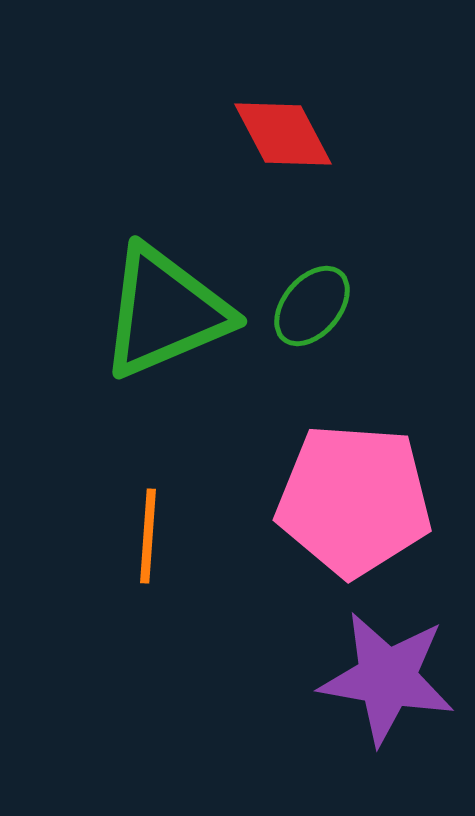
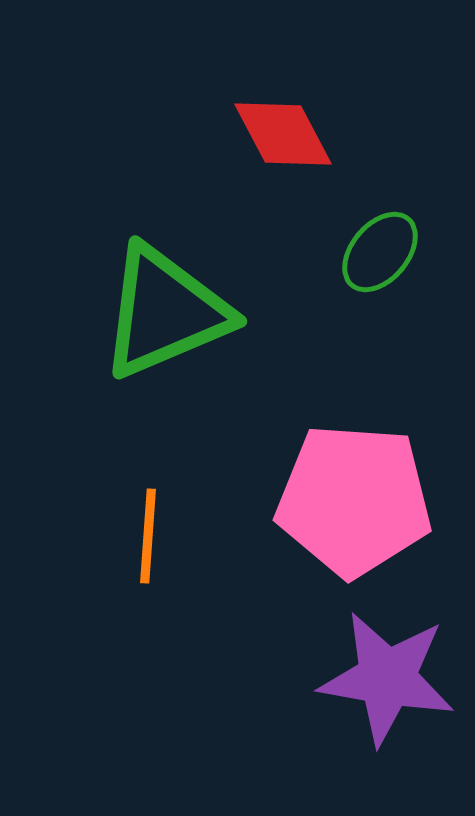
green ellipse: moved 68 px right, 54 px up
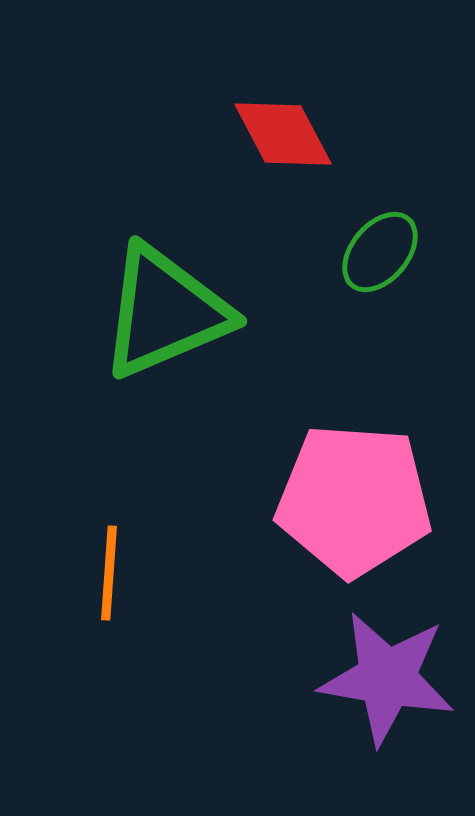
orange line: moved 39 px left, 37 px down
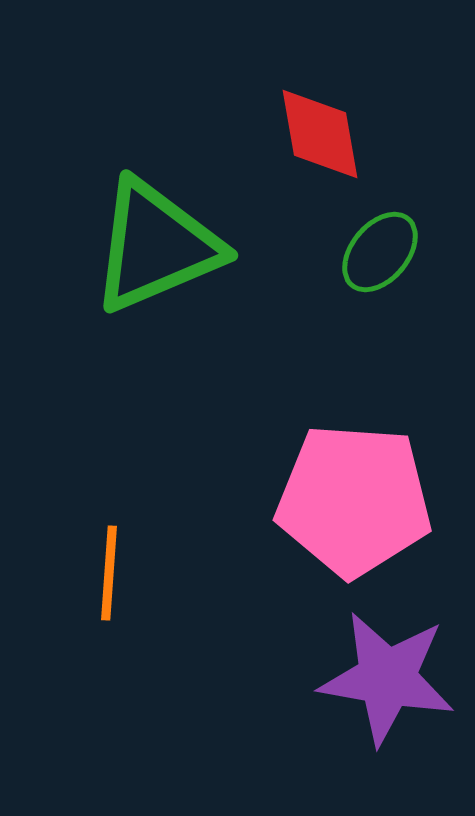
red diamond: moved 37 px right; rotated 18 degrees clockwise
green triangle: moved 9 px left, 66 px up
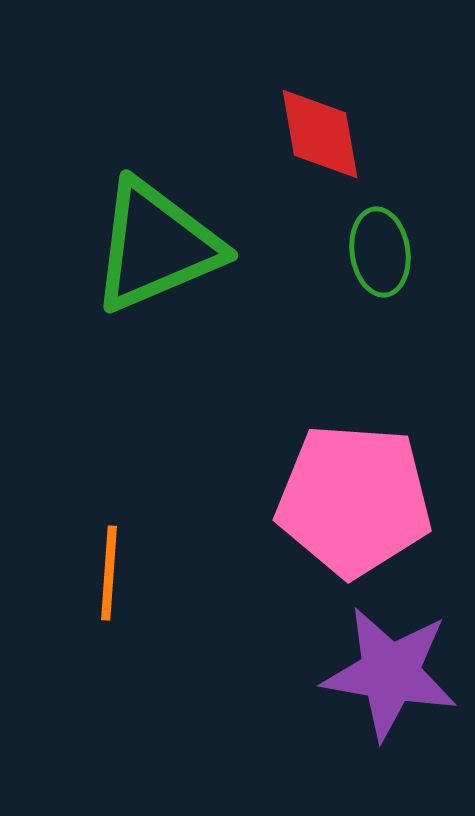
green ellipse: rotated 48 degrees counterclockwise
purple star: moved 3 px right, 5 px up
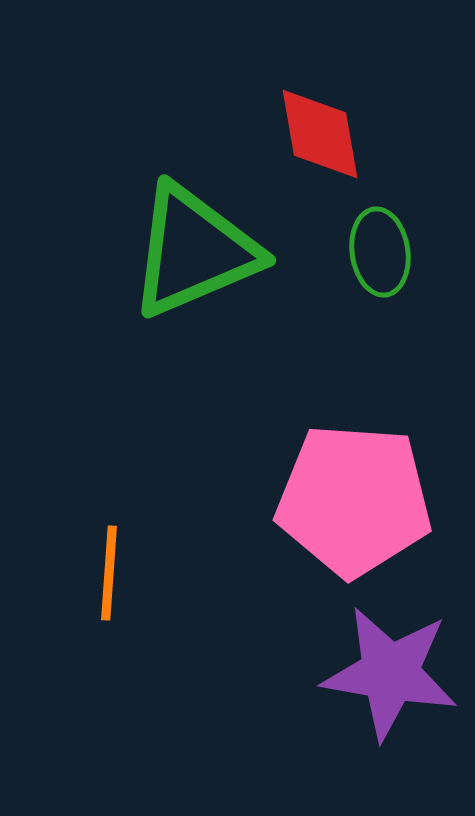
green triangle: moved 38 px right, 5 px down
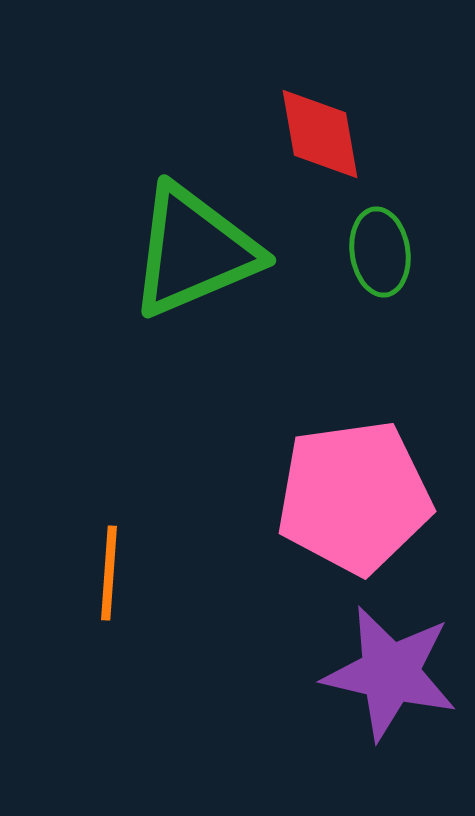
pink pentagon: moved 3 px up; rotated 12 degrees counterclockwise
purple star: rotated 3 degrees clockwise
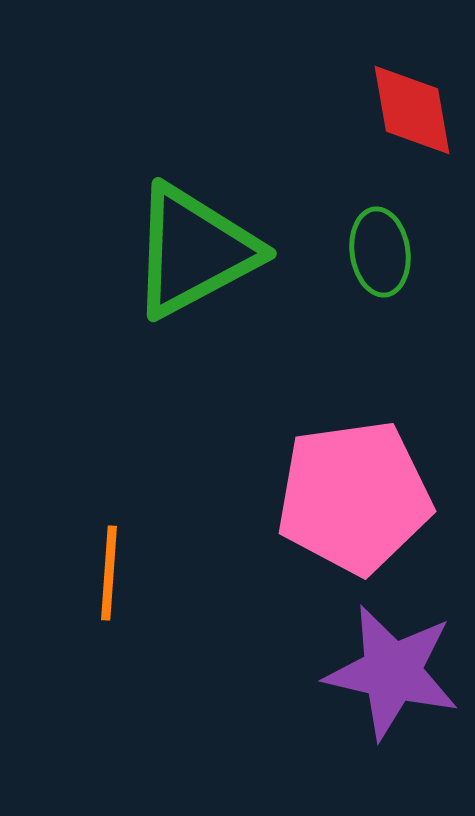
red diamond: moved 92 px right, 24 px up
green triangle: rotated 5 degrees counterclockwise
purple star: moved 2 px right, 1 px up
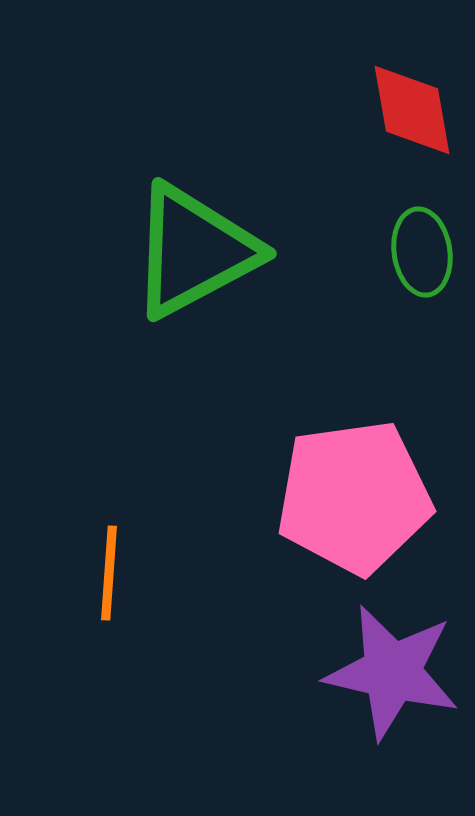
green ellipse: moved 42 px right
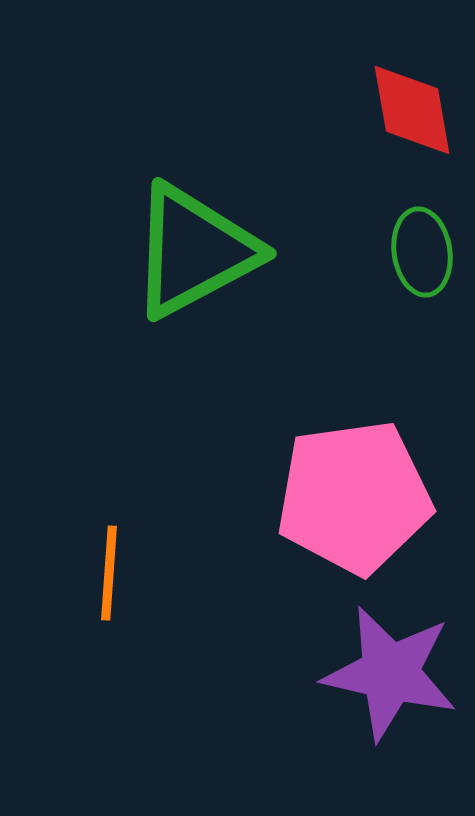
purple star: moved 2 px left, 1 px down
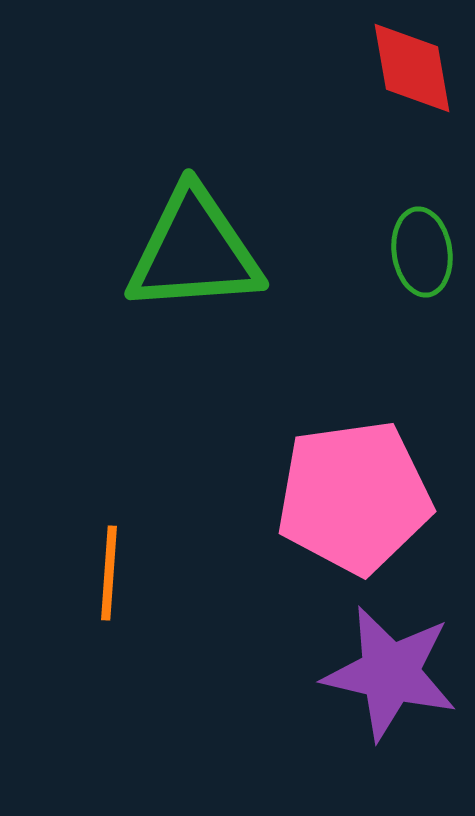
red diamond: moved 42 px up
green triangle: rotated 24 degrees clockwise
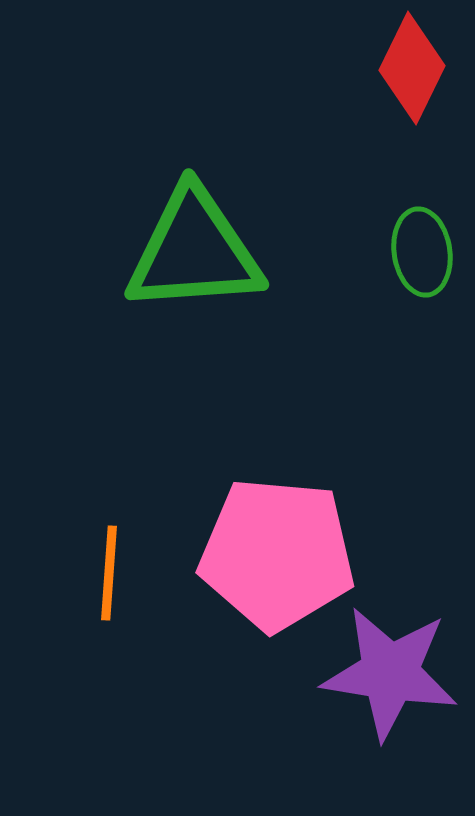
red diamond: rotated 36 degrees clockwise
pink pentagon: moved 77 px left, 57 px down; rotated 13 degrees clockwise
purple star: rotated 4 degrees counterclockwise
